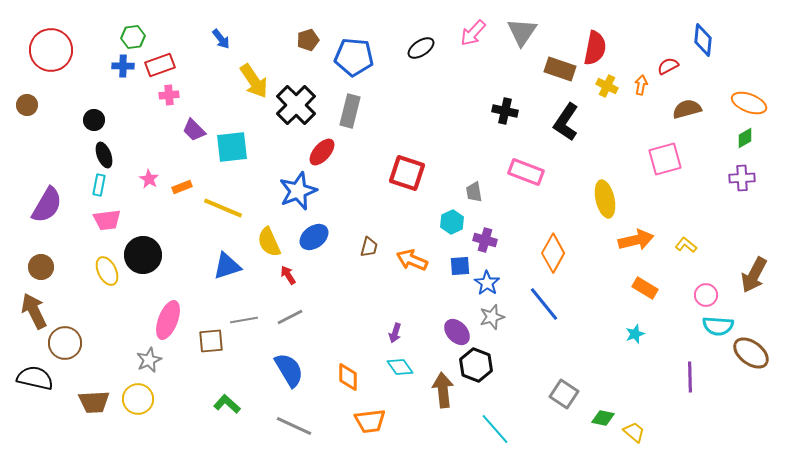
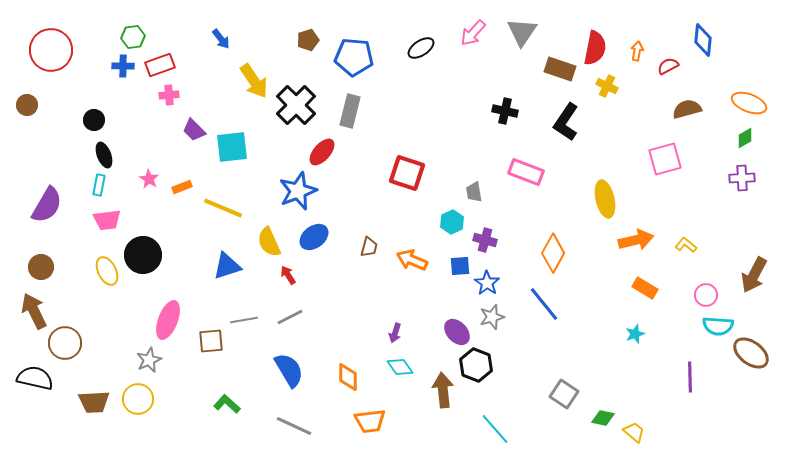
orange arrow at (641, 85): moved 4 px left, 34 px up
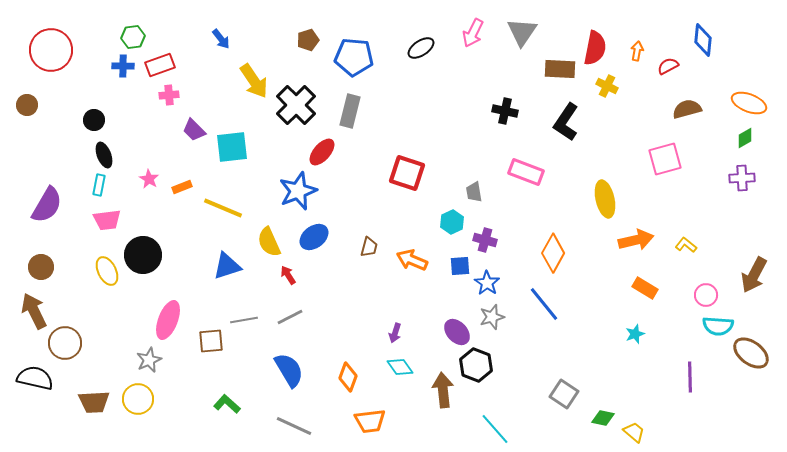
pink arrow at (473, 33): rotated 16 degrees counterclockwise
brown rectangle at (560, 69): rotated 16 degrees counterclockwise
orange diamond at (348, 377): rotated 20 degrees clockwise
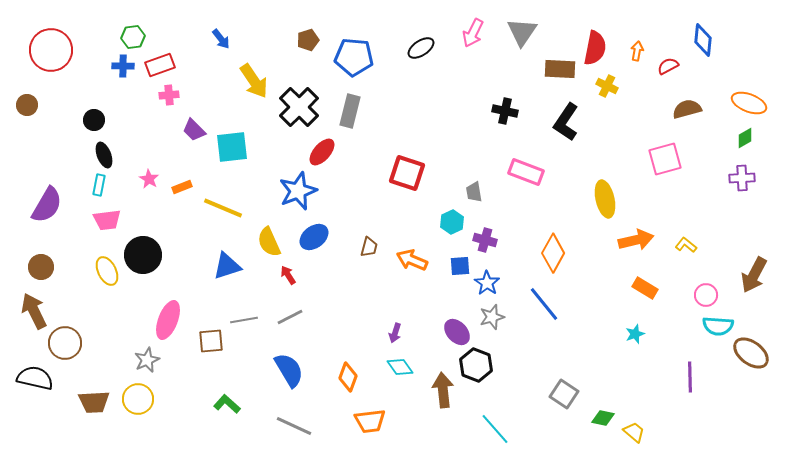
black cross at (296, 105): moved 3 px right, 2 px down
gray star at (149, 360): moved 2 px left
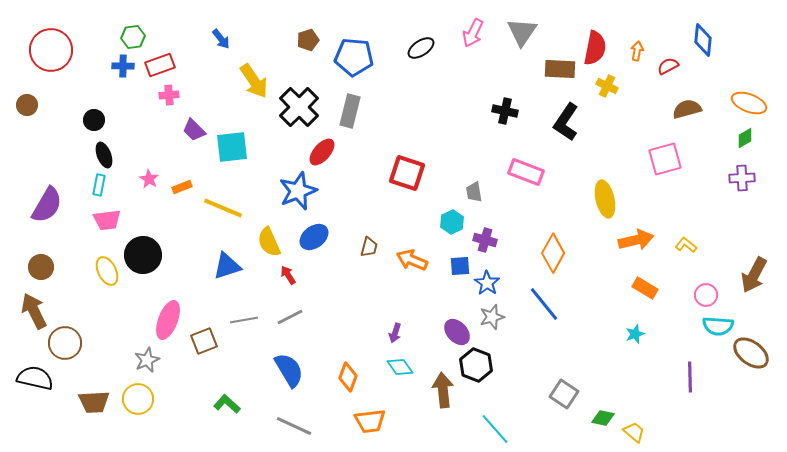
brown square at (211, 341): moved 7 px left; rotated 16 degrees counterclockwise
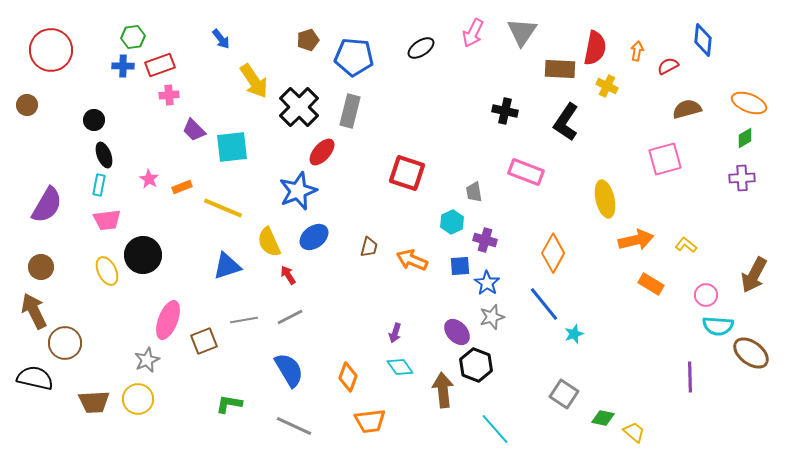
orange rectangle at (645, 288): moved 6 px right, 4 px up
cyan star at (635, 334): moved 61 px left
green L-shape at (227, 404): moved 2 px right; rotated 32 degrees counterclockwise
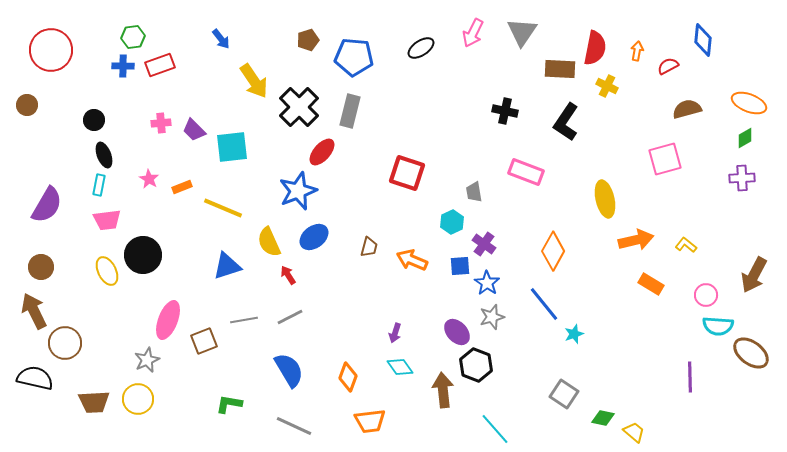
pink cross at (169, 95): moved 8 px left, 28 px down
purple cross at (485, 240): moved 1 px left, 4 px down; rotated 20 degrees clockwise
orange diamond at (553, 253): moved 2 px up
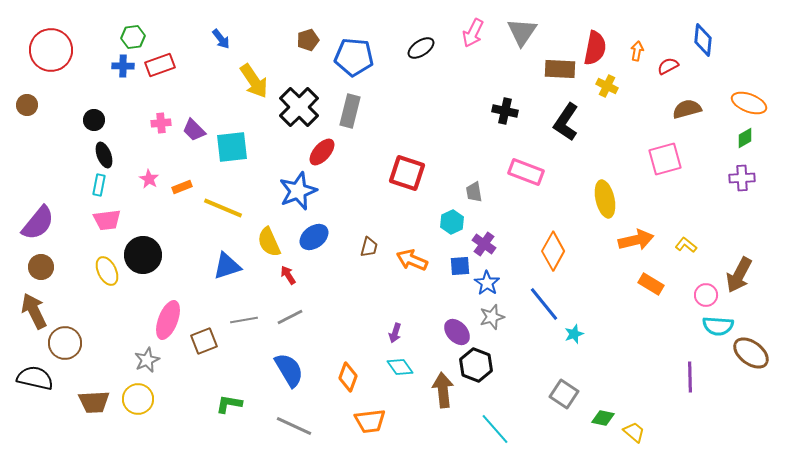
purple semicircle at (47, 205): moved 9 px left, 18 px down; rotated 9 degrees clockwise
brown arrow at (754, 275): moved 15 px left
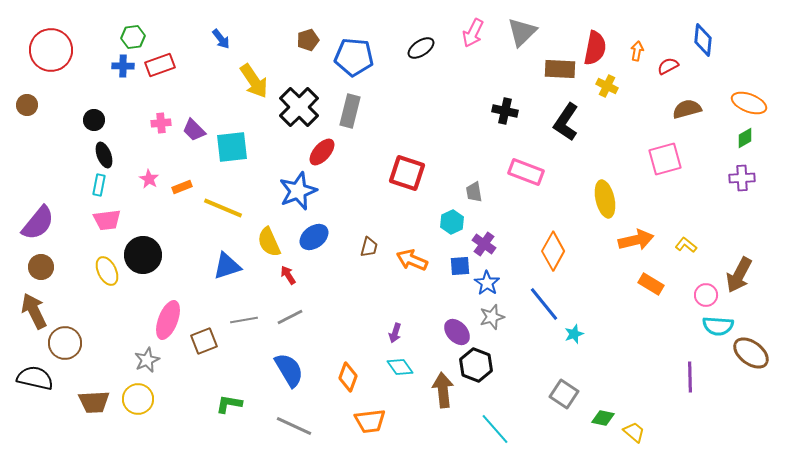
gray triangle at (522, 32): rotated 12 degrees clockwise
